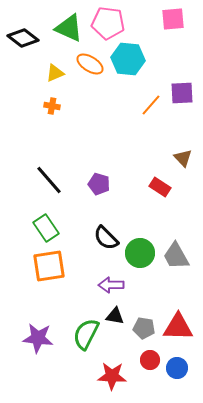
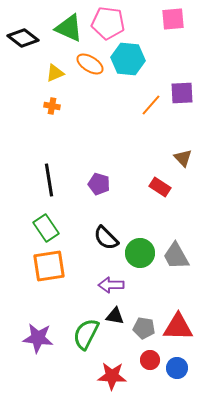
black line: rotated 32 degrees clockwise
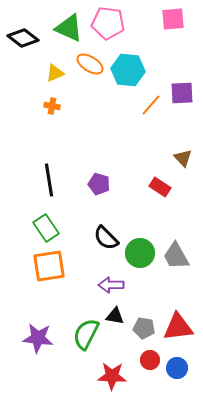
cyan hexagon: moved 11 px down
red triangle: rotated 8 degrees counterclockwise
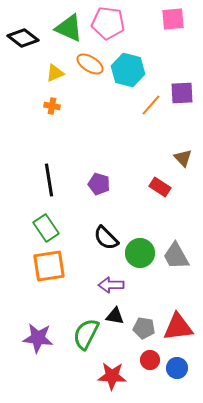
cyan hexagon: rotated 8 degrees clockwise
